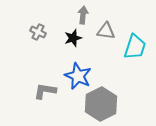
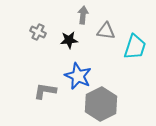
black star: moved 4 px left, 2 px down; rotated 12 degrees clockwise
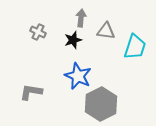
gray arrow: moved 2 px left, 3 px down
black star: moved 4 px right; rotated 12 degrees counterclockwise
gray L-shape: moved 14 px left, 1 px down
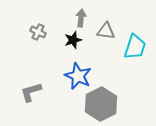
gray L-shape: rotated 25 degrees counterclockwise
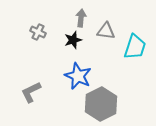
gray L-shape: rotated 10 degrees counterclockwise
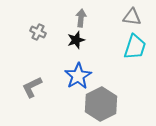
gray triangle: moved 26 px right, 14 px up
black star: moved 3 px right
blue star: rotated 16 degrees clockwise
gray L-shape: moved 1 px right, 5 px up
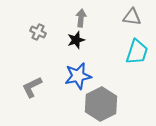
cyan trapezoid: moved 2 px right, 5 px down
blue star: rotated 20 degrees clockwise
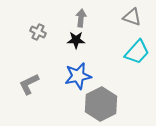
gray triangle: rotated 12 degrees clockwise
black star: rotated 18 degrees clockwise
cyan trapezoid: rotated 24 degrees clockwise
gray L-shape: moved 3 px left, 3 px up
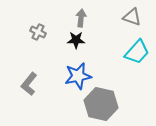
gray L-shape: rotated 25 degrees counterclockwise
gray hexagon: rotated 20 degrees counterclockwise
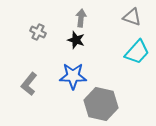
black star: rotated 18 degrees clockwise
blue star: moved 5 px left; rotated 12 degrees clockwise
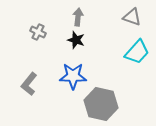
gray arrow: moved 3 px left, 1 px up
